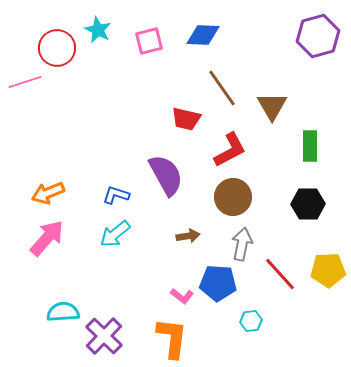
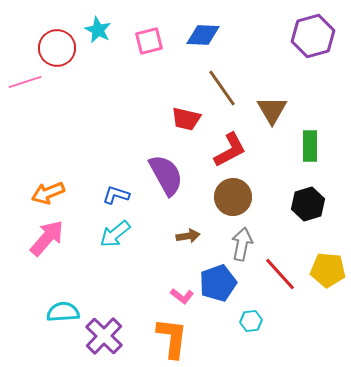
purple hexagon: moved 5 px left
brown triangle: moved 4 px down
black hexagon: rotated 16 degrees counterclockwise
yellow pentagon: rotated 8 degrees clockwise
blue pentagon: rotated 24 degrees counterclockwise
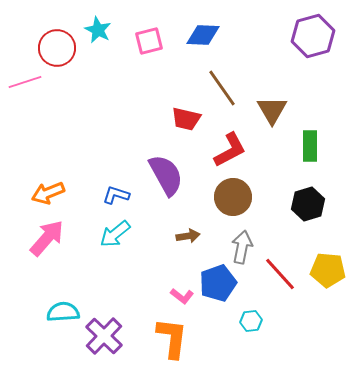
gray arrow: moved 3 px down
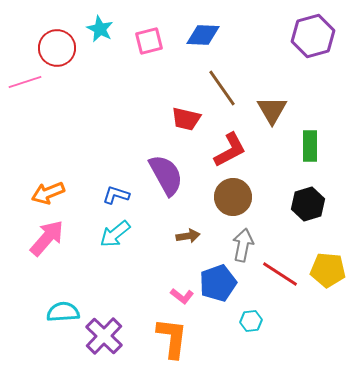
cyan star: moved 2 px right, 1 px up
gray arrow: moved 1 px right, 2 px up
red line: rotated 15 degrees counterclockwise
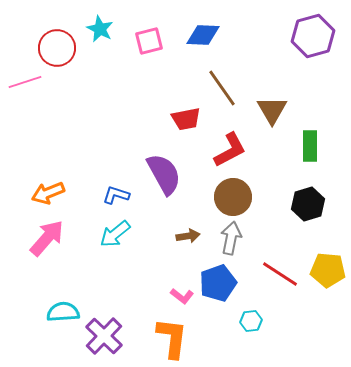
red trapezoid: rotated 24 degrees counterclockwise
purple semicircle: moved 2 px left, 1 px up
gray arrow: moved 12 px left, 7 px up
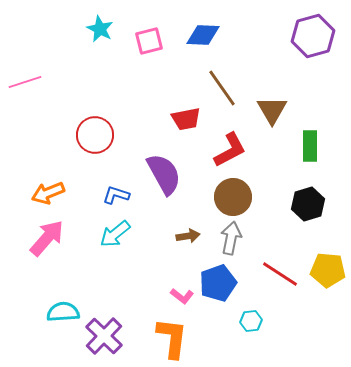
red circle: moved 38 px right, 87 px down
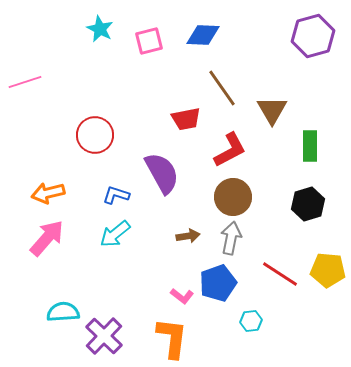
purple semicircle: moved 2 px left, 1 px up
orange arrow: rotated 8 degrees clockwise
